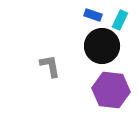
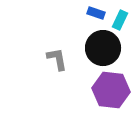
blue rectangle: moved 3 px right, 2 px up
black circle: moved 1 px right, 2 px down
gray L-shape: moved 7 px right, 7 px up
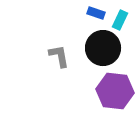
gray L-shape: moved 2 px right, 3 px up
purple hexagon: moved 4 px right, 1 px down
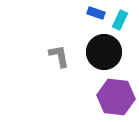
black circle: moved 1 px right, 4 px down
purple hexagon: moved 1 px right, 6 px down
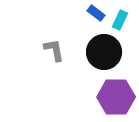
blue rectangle: rotated 18 degrees clockwise
gray L-shape: moved 5 px left, 6 px up
purple hexagon: rotated 6 degrees counterclockwise
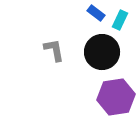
black circle: moved 2 px left
purple hexagon: rotated 9 degrees counterclockwise
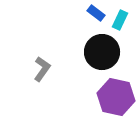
gray L-shape: moved 12 px left, 19 px down; rotated 45 degrees clockwise
purple hexagon: rotated 21 degrees clockwise
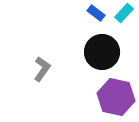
cyan rectangle: moved 4 px right, 7 px up; rotated 18 degrees clockwise
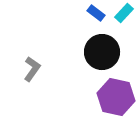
gray L-shape: moved 10 px left
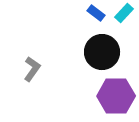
purple hexagon: moved 1 px up; rotated 12 degrees counterclockwise
